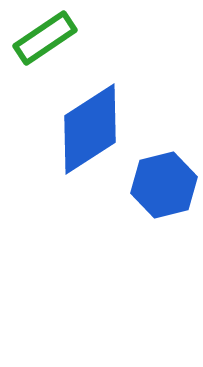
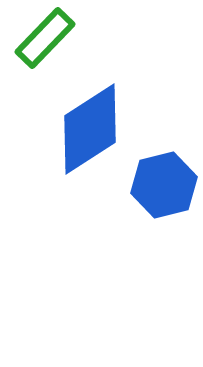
green rectangle: rotated 12 degrees counterclockwise
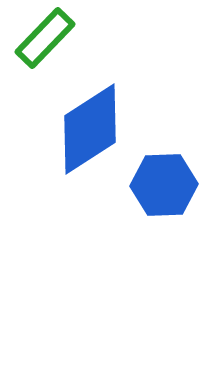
blue hexagon: rotated 12 degrees clockwise
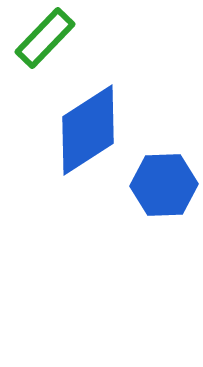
blue diamond: moved 2 px left, 1 px down
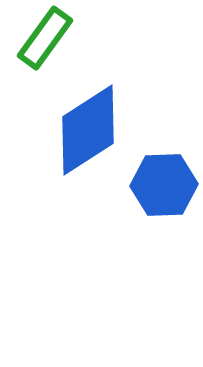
green rectangle: rotated 8 degrees counterclockwise
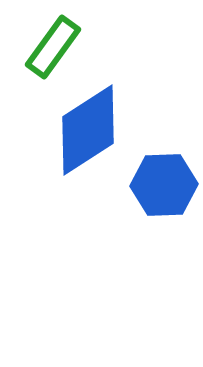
green rectangle: moved 8 px right, 9 px down
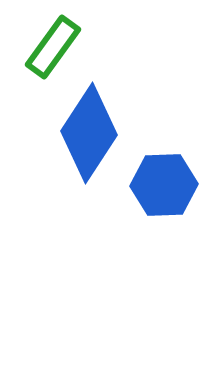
blue diamond: moved 1 px right, 3 px down; rotated 24 degrees counterclockwise
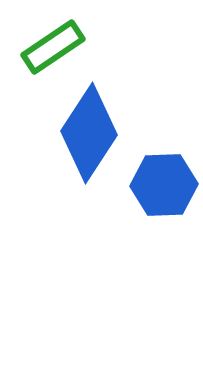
green rectangle: rotated 20 degrees clockwise
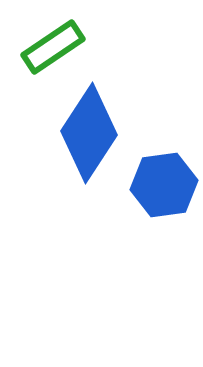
blue hexagon: rotated 6 degrees counterclockwise
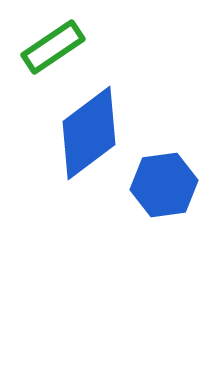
blue diamond: rotated 20 degrees clockwise
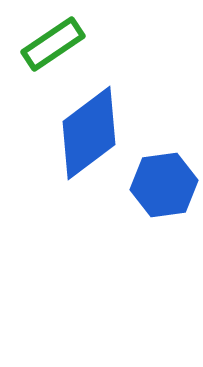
green rectangle: moved 3 px up
